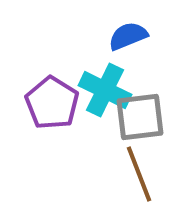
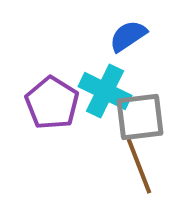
blue semicircle: rotated 12 degrees counterclockwise
cyan cross: moved 1 px down
brown line: moved 8 px up
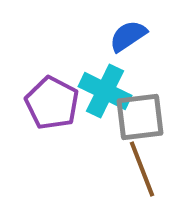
purple pentagon: rotated 4 degrees counterclockwise
brown line: moved 3 px right, 3 px down
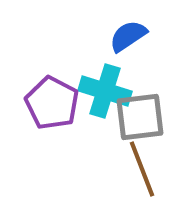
cyan cross: rotated 9 degrees counterclockwise
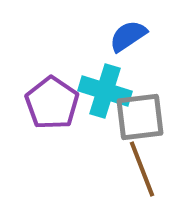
purple pentagon: rotated 6 degrees clockwise
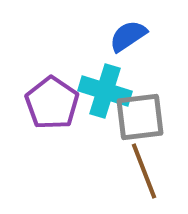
brown line: moved 2 px right, 2 px down
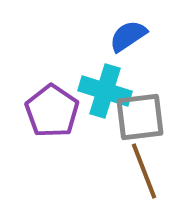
purple pentagon: moved 8 px down
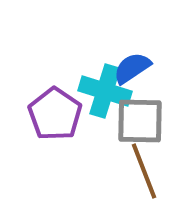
blue semicircle: moved 4 px right, 32 px down
purple pentagon: moved 3 px right, 3 px down
gray square: moved 4 px down; rotated 8 degrees clockwise
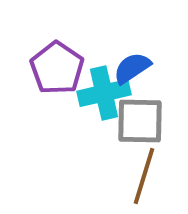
cyan cross: moved 1 px left, 2 px down; rotated 30 degrees counterclockwise
purple pentagon: moved 2 px right, 46 px up
brown line: moved 5 px down; rotated 38 degrees clockwise
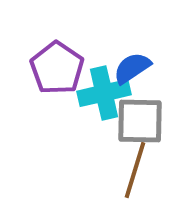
brown line: moved 9 px left, 6 px up
